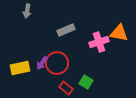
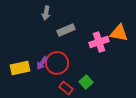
gray arrow: moved 19 px right, 2 px down
green square: rotated 16 degrees clockwise
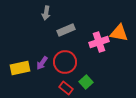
red circle: moved 8 px right, 1 px up
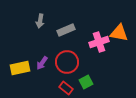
gray arrow: moved 6 px left, 8 px down
red circle: moved 2 px right
green square: rotated 16 degrees clockwise
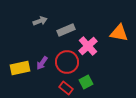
gray arrow: rotated 120 degrees counterclockwise
pink cross: moved 11 px left, 4 px down; rotated 24 degrees counterclockwise
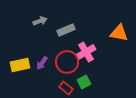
pink cross: moved 2 px left, 6 px down; rotated 12 degrees clockwise
yellow rectangle: moved 3 px up
green square: moved 2 px left
